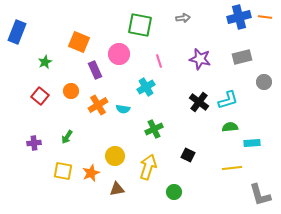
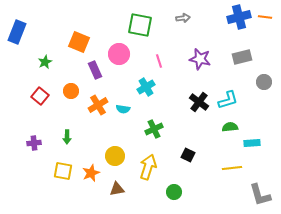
green arrow: rotated 32 degrees counterclockwise
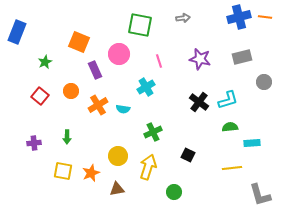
green cross: moved 1 px left, 3 px down
yellow circle: moved 3 px right
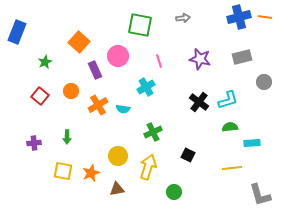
orange square: rotated 20 degrees clockwise
pink circle: moved 1 px left, 2 px down
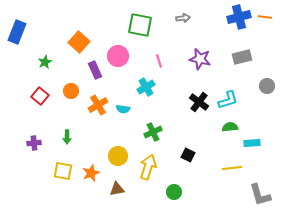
gray circle: moved 3 px right, 4 px down
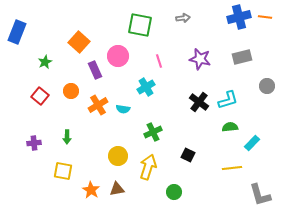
cyan rectangle: rotated 42 degrees counterclockwise
orange star: moved 17 px down; rotated 18 degrees counterclockwise
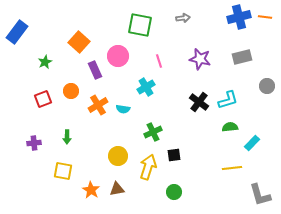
blue rectangle: rotated 15 degrees clockwise
red square: moved 3 px right, 3 px down; rotated 30 degrees clockwise
black square: moved 14 px left; rotated 32 degrees counterclockwise
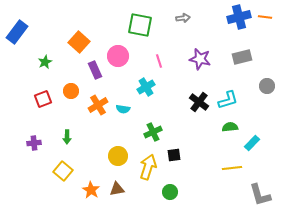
yellow square: rotated 30 degrees clockwise
green circle: moved 4 px left
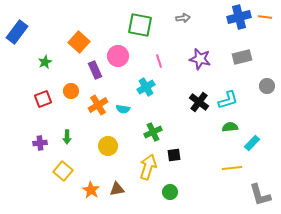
purple cross: moved 6 px right
yellow circle: moved 10 px left, 10 px up
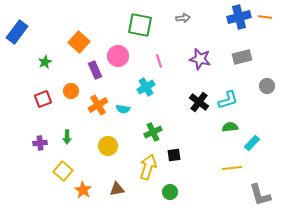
orange star: moved 8 px left
